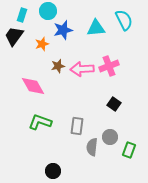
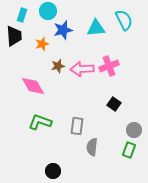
black trapezoid: rotated 140 degrees clockwise
gray circle: moved 24 px right, 7 px up
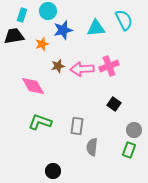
black trapezoid: rotated 95 degrees counterclockwise
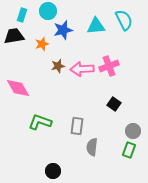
cyan triangle: moved 2 px up
pink diamond: moved 15 px left, 2 px down
gray circle: moved 1 px left, 1 px down
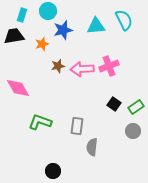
green rectangle: moved 7 px right, 43 px up; rotated 35 degrees clockwise
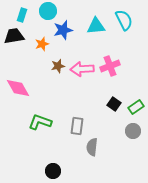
pink cross: moved 1 px right
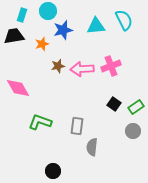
pink cross: moved 1 px right
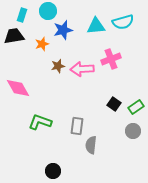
cyan semicircle: moved 1 px left, 2 px down; rotated 100 degrees clockwise
pink cross: moved 7 px up
gray semicircle: moved 1 px left, 2 px up
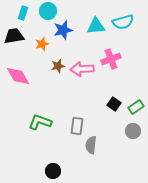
cyan rectangle: moved 1 px right, 2 px up
pink diamond: moved 12 px up
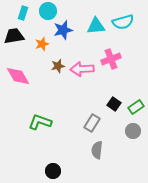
gray rectangle: moved 15 px right, 3 px up; rotated 24 degrees clockwise
gray semicircle: moved 6 px right, 5 px down
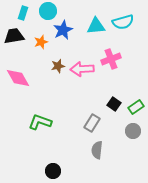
blue star: rotated 12 degrees counterclockwise
orange star: moved 1 px left, 2 px up
pink diamond: moved 2 px down
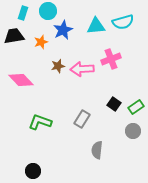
pink diamond: moved 3 px right, 2 px down; rotated 15 degrees counterclockwise
gray rectangle: moved 10 px left, 4 px up
black circle: moved 20 px left
